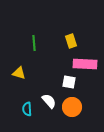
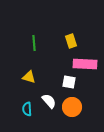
yellow triangle: moved 10 px right, 4 px down
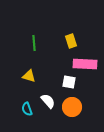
yellow triangle: moved 1 px up
white semicircle: moved 1 px left
cyan semicircle: rotated 16 degrees counterclockwise
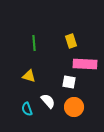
orange circle: moved 2 px right
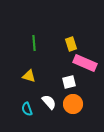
yellow rectangle: moved 3 px down
pink rectangle: moved 1 px up; rotated 20 degrees clockwise
white square: rotated 24 degrees counterclockwise
white semicircle: moved 1 px right, 1 px down
orange circle: moved 1 px left, 3 px up
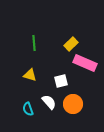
yellow rectangle: rotated 64 degrees clockwise
yellow triangle: moved 1 px right, 1 px up
white square: moved 8 px left, 1 px up
cyan semicircle: moved 1 px right
